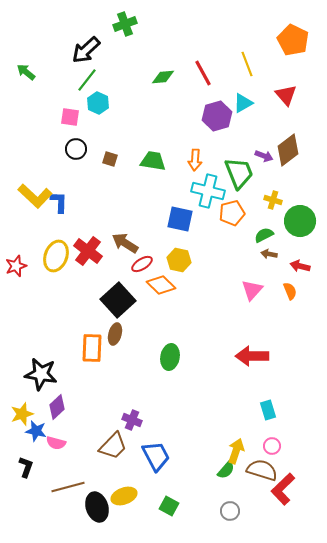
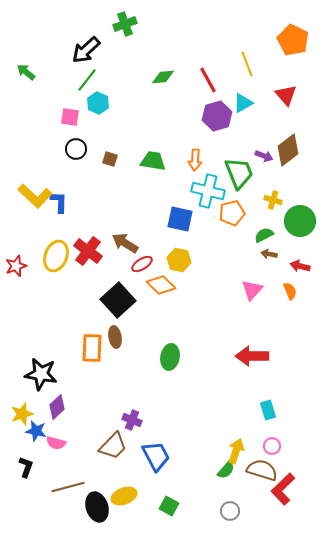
red line at (203, 73): moved 5 px right, 7 px down
brown ellipse at (115, 334): moved 3 px down; rotated 25 degrees counterclockwise
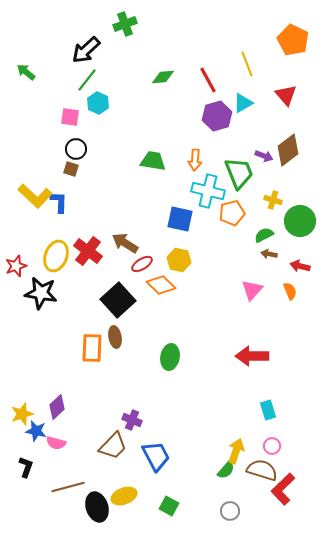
brown square at (110, 159): moved 39 px left, 10 px down
black star at (41, 374): moved 81 px up
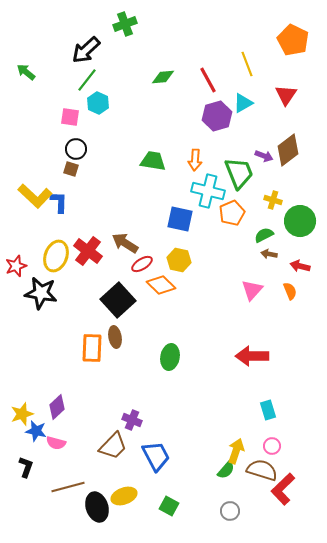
red triangle at (286, 95): rotated 15 degrees clockwise
orange pentagon at (232, 213): rotated 10 degrees counterclockwise
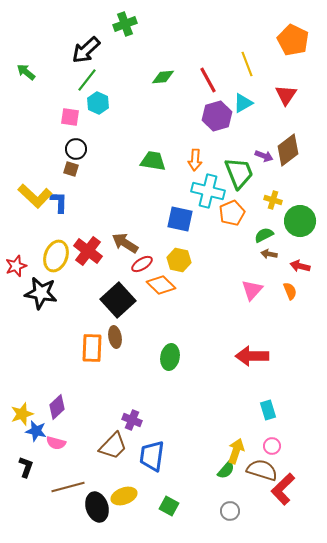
blue trapezoid at (156, 456): moved 4 px left; rotated 144 degrees counterclockwise
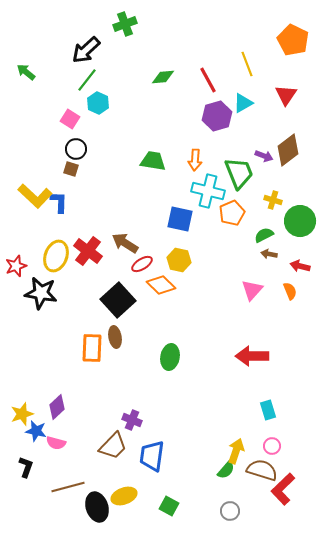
pink square at (70, 117): moved 2 px down; rotated 24 degrees clockwise
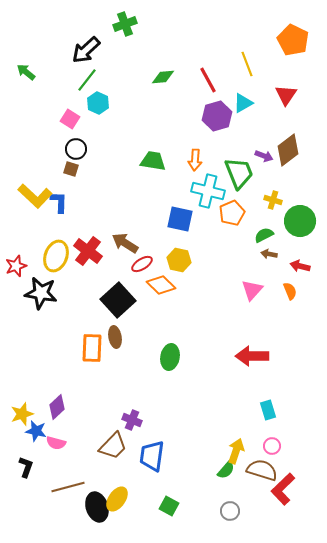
yellow ellipse at (124, 496): moved 7 px left, 3 px down; rotated 35 degrees counterclockwise
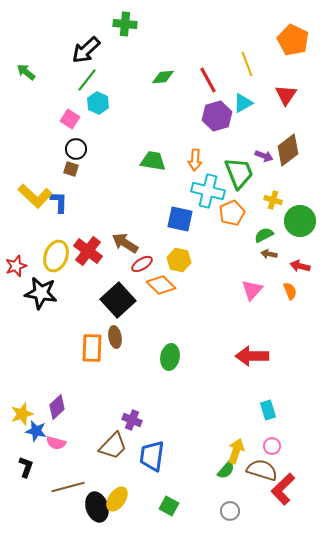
green cross at (125, 24): rotated 25 degrees clockwise
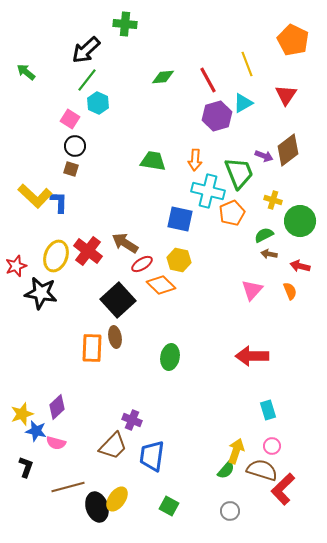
black circle at (76, 149): moved 1 px left, 3 px up
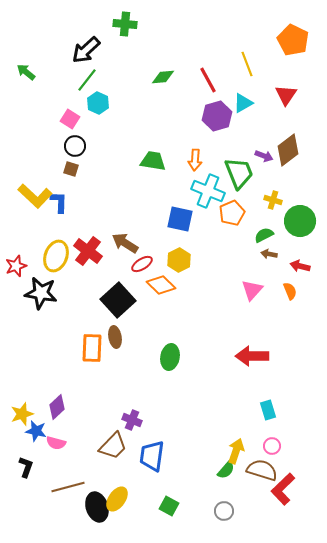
cyan cross at (208, 191): rotated 8 degrees clockwise
yellow hexagon at (179, 260): rotated 20 degrees clockwise
gray circle at (230, 511): moved 6 px left
